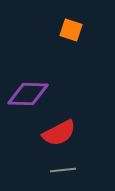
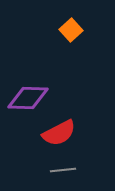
orange square: rotated 30 degrees clockwise
purple diamond: moved 4 px down
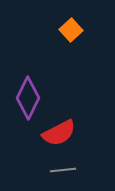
purple diamond: rotated 66 degrees counterclockwise
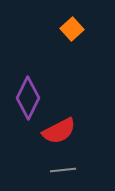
orange square: moved 1 px right, 1 px up
red semicircle: moved 2 px up
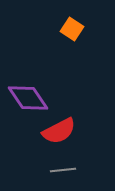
orange square: rotated 15 degrees counterclockwise
purple diamond: rotated 60 degrees counterclockwise
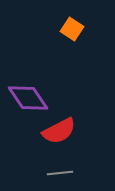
gray line: moved 3 px left, 3 px down
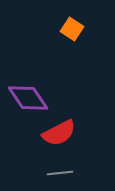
red semicircle: moved 2 px down
